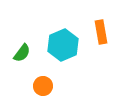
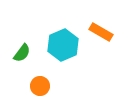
orange rectangle: rotated 50 degrees counterclockwise
orange circle: moved 3 px left
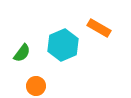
orange rectangle: moved 2 px left, 4 px up
orange circle: moved 4 px left
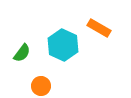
cyan hexagon: rotated 12 degrees counterclockwise
orange circle: moved 5 px right
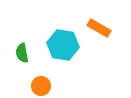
cyan hexagon: rotated 16 degrees counterclockwise
green semicircle: rotated 132 degrees clockwise
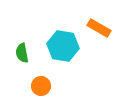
cyan hexagon: moved 1 px down
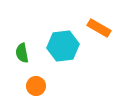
cyan hexagon: rotated 16 degrees counterclockwise
orange circle: moved 5 px left
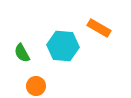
cyan hexagon: rotated 12 degrees clockwise
green semicircle: rotated 18 degrees counterclockwise
